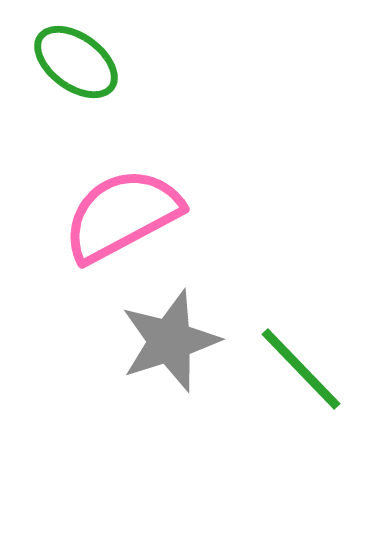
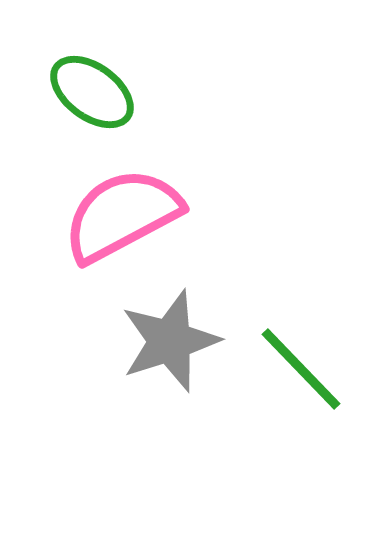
green ellipse: moved 16 px right, 30 px down
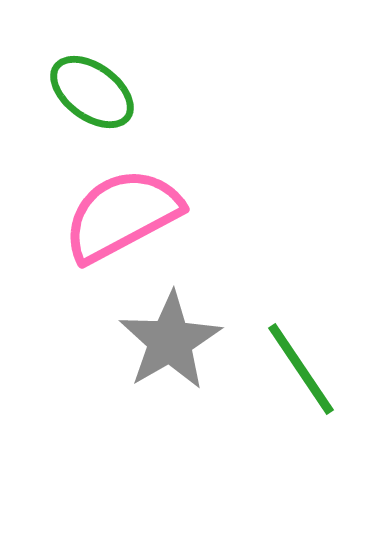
gray star: rotated 12 degrees counterclockwise
green line: rotated 10 degrees clockwise
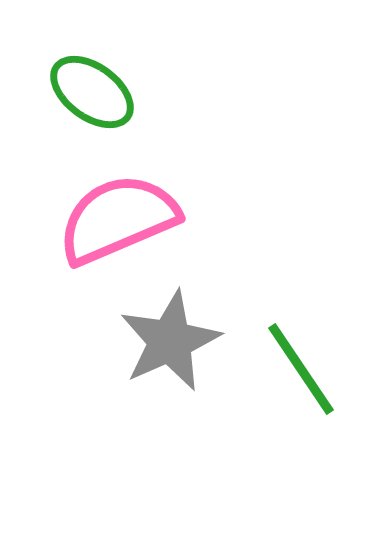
pink semicircle: moved 4 px left, 4 px down; rotated 5 degrees clockwise
gray star: rotated 6 degrees clockwise
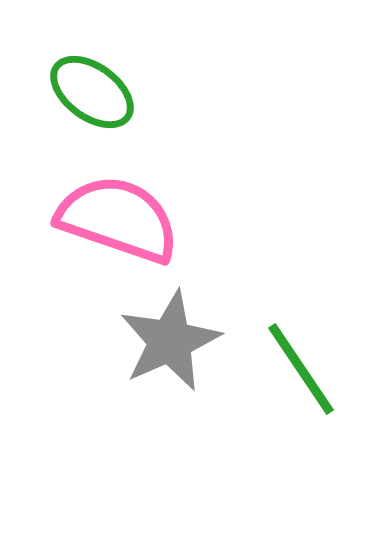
pink semicircle: rotated 42 degrees clockwise
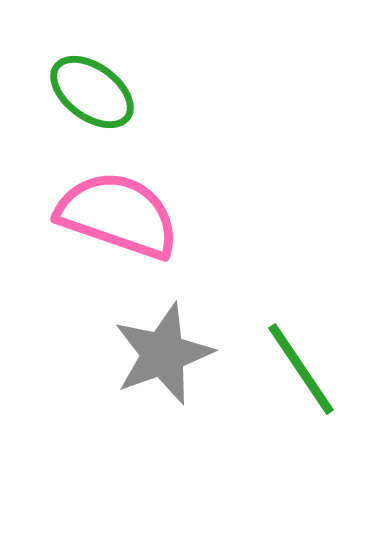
pink semicircle: moved 4 px up
gray star: moved 7 px left, 13 px down; rotated 4 degrees clockwise
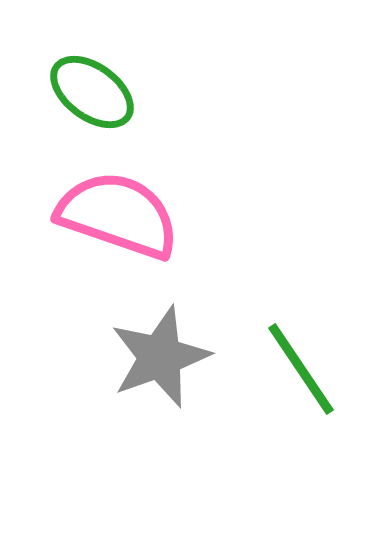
gray star: moved 3 px left, 3 px down
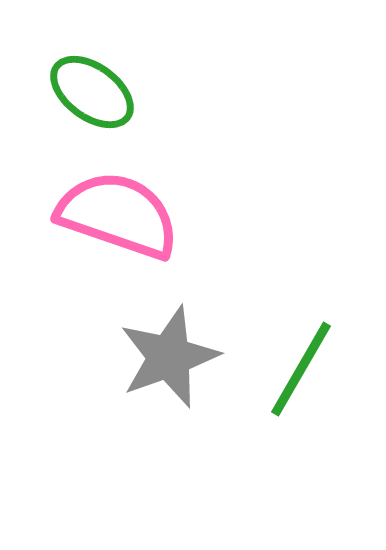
gray star: moved 9 px right
green line: rotated 64 degrees clockwise
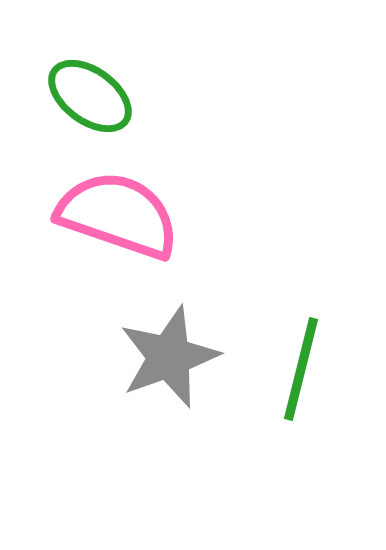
green ellipse: moved 2 px left, 4 px down
green line: rotated 16 degrees counterclockwise
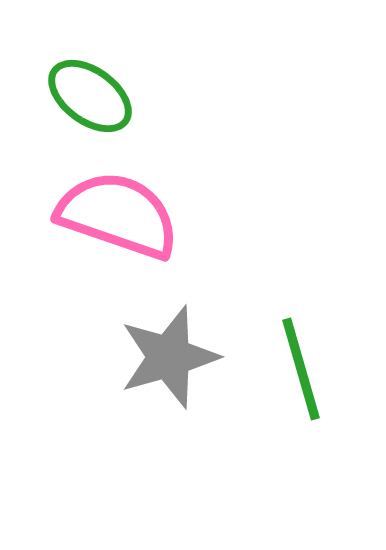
gray star: rotated 4 degrees clockwise
green line: rotated 30 degrees counterclockwise
